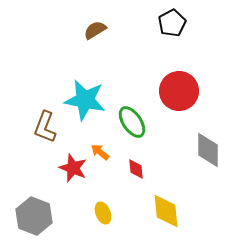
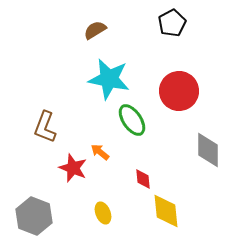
cyan star: moved 24 px right, 21 px up
green ellipse: moved 2 px up
red diamond: moved 7 px right, 10 px down
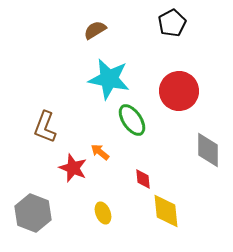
gray hexagon: moved 1 px left, 3 px up
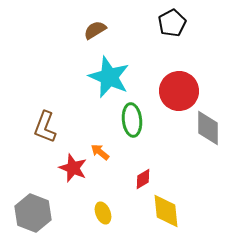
cyan star: moved 2 px up; rotated 12 degrees clockwise
green ellipse: rotated 28 degrees clockwise
gray diamond: moved 22 px up
red diamond: rotated 65 degrees clockwise
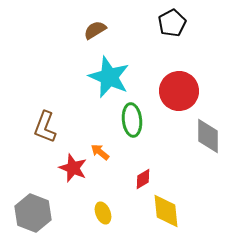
gray diamond: moved 8 px down
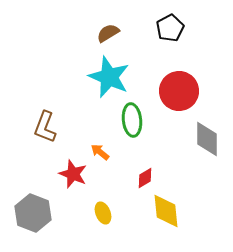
black pentagon: moved 2 px left, 5 px down
brown semicircle: moved 13 px right, 3 px down
gray diamond: moved 1 px left, 3 px down
red star: moved 6 px down
red diamond: moved 2 px right, 1 px up
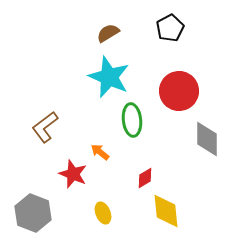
brown L-shape: rotated 32 degrees clockwise
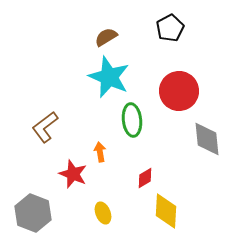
brown semicircle: moved 2 px left, 4 px down
gray diamond: rotated 6 degrees counterclockwise
orange arrow: rotated 42 degrees clockwise
yellow diamond: rotated 9 degrees clockwise
